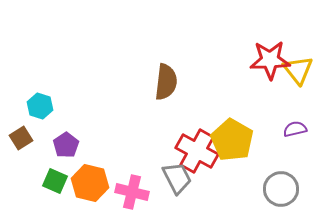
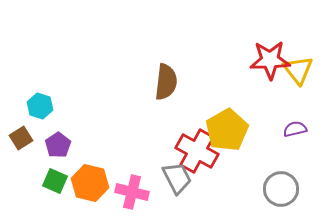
yellow pentagon: moved 5 px left, 10 px up; rotated 12 degrees clockwise
purple pentagon: moved 8 px left
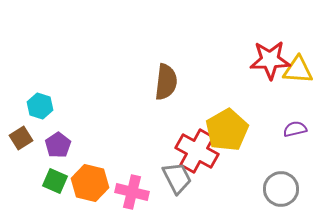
yellow triangle: rotated 48 degrees counterclockwise
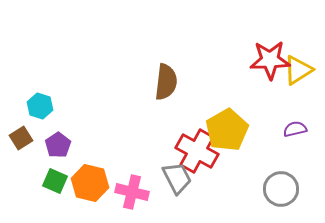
yellow triangle: rotated 36 degrees counterclockwise
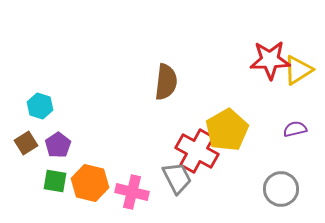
brown square: moved 5 px right, 5 px down
green square: rotated 15 degrees counterclockwise
